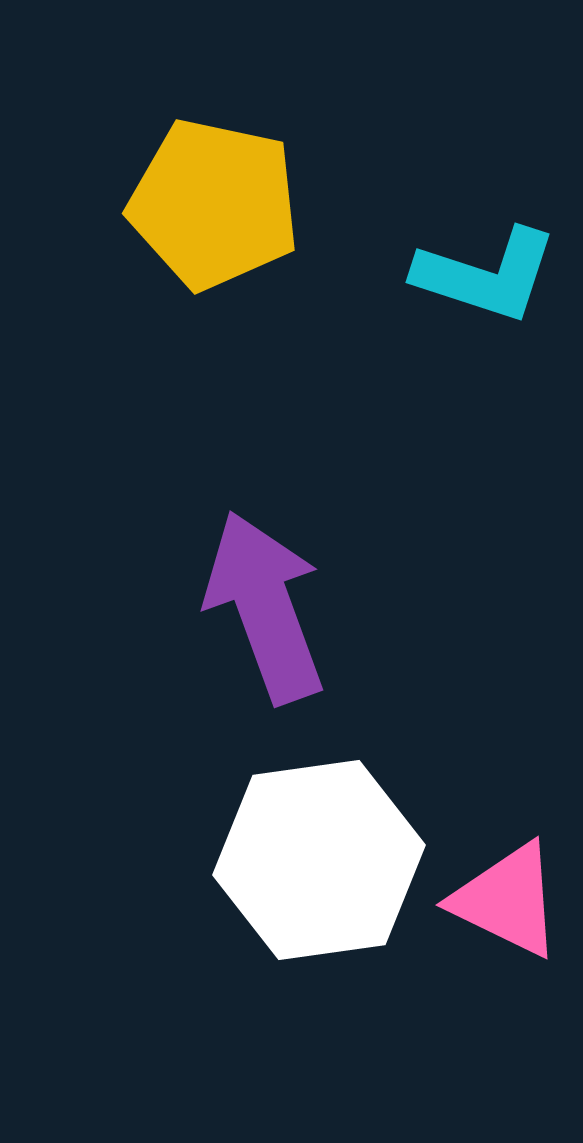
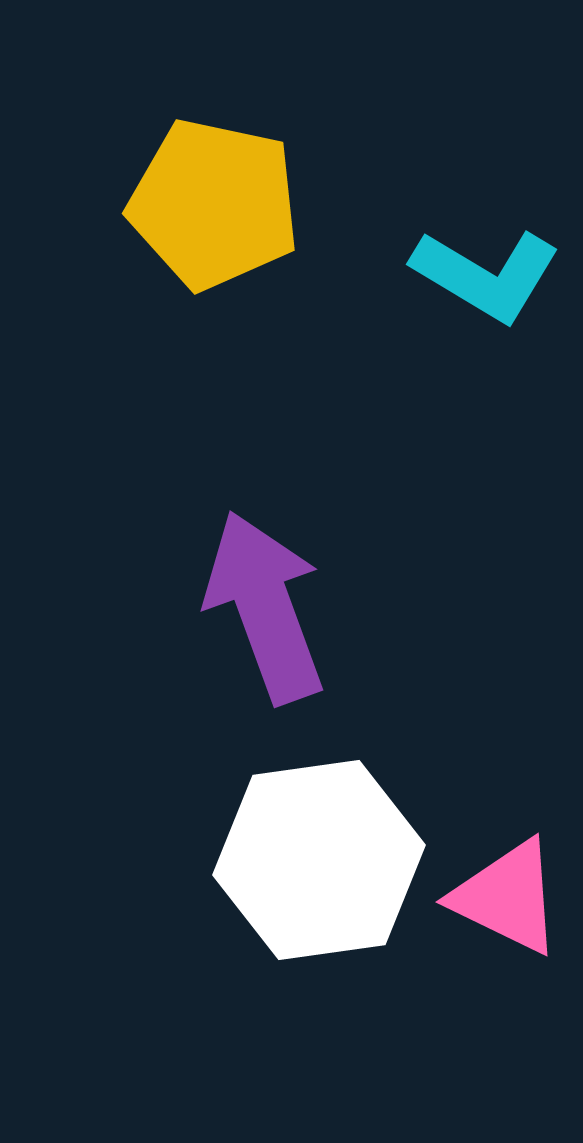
cyan L-shape: rotated 13 degrees clockwise
pink triangle: moved 3 px up
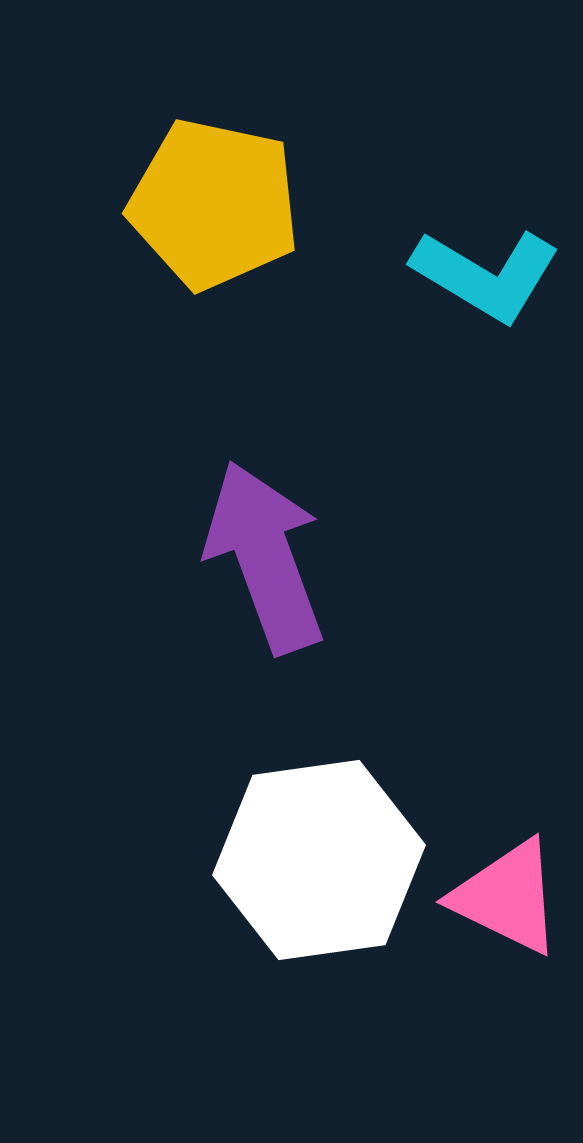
purple arrow: moved 50 px up
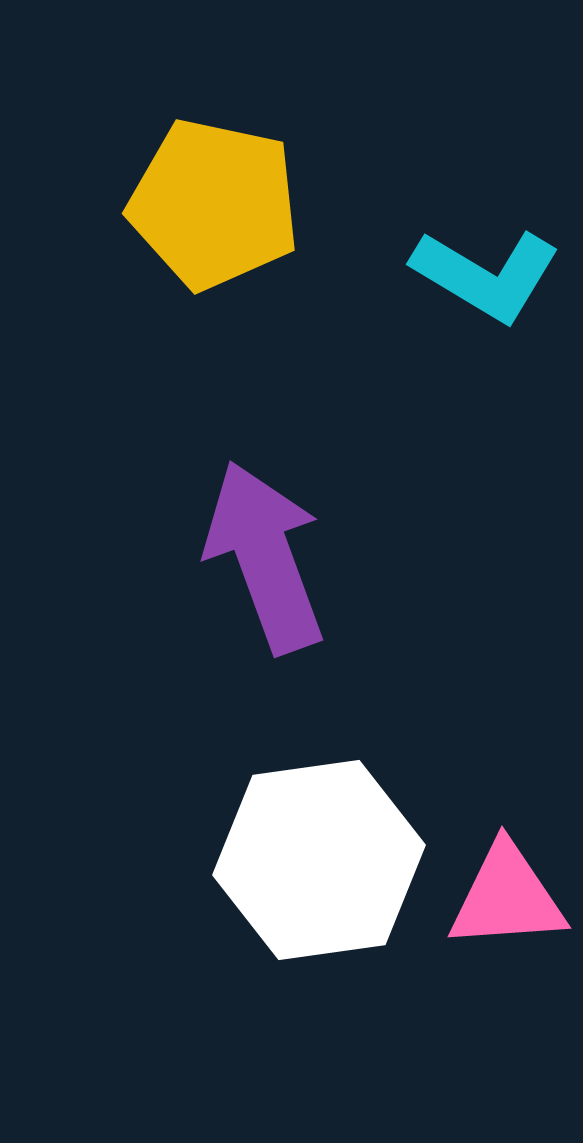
pink triangle: rotated 30 degrees counterclockwise
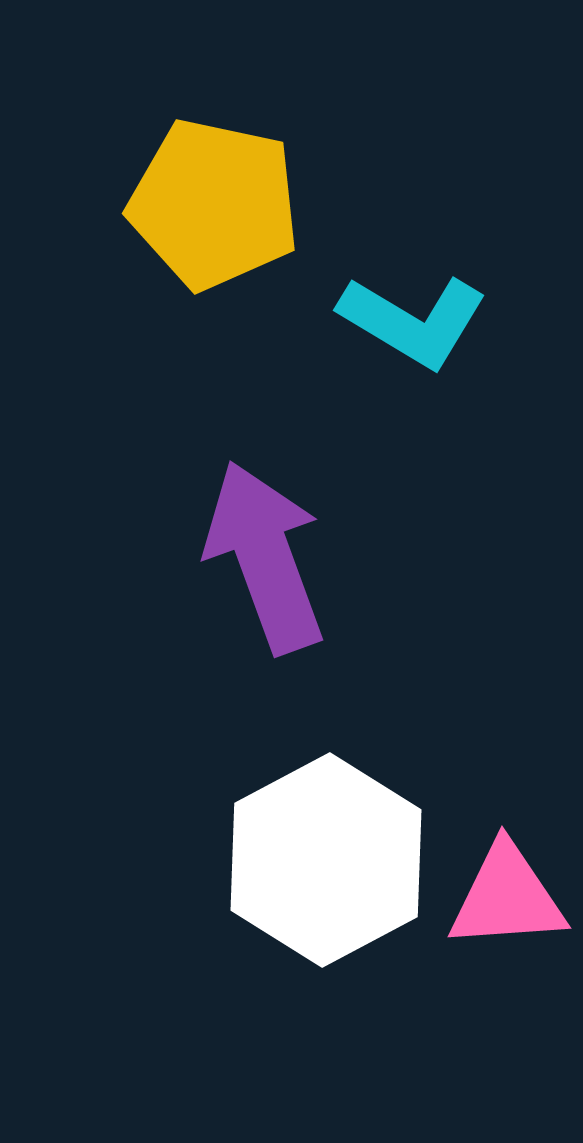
cyan L-shape: moved 73 px left, 46 px down
white hexagon: moved 7 px right; rotated 20 degrees counterclockwise
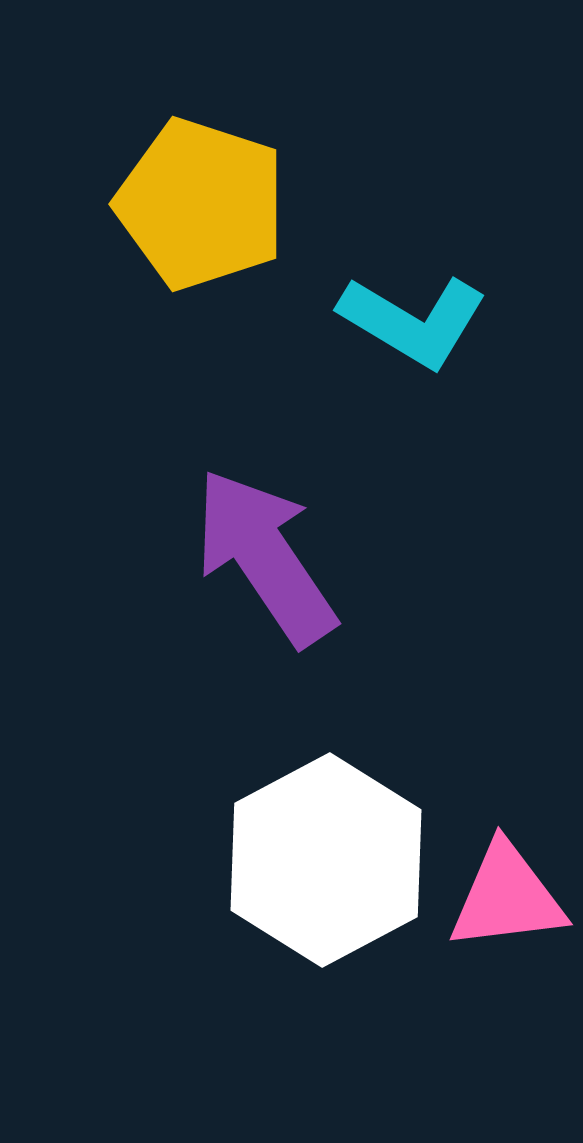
yellow pentagon: moved 13 px left; rotated 6 degrees clockwise
purple arrow: rotated 14 degrees counterclockwise
pink triangle: rotated 3 degrees counterclockwise
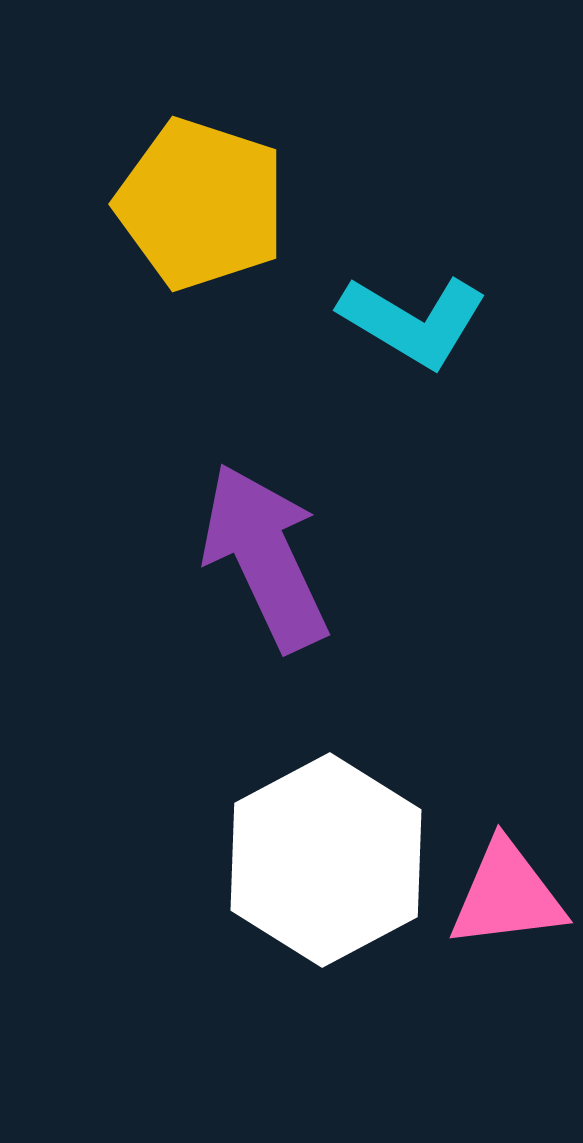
purple arrow: rotated 9 degrees clockwise
pink triangle: moved 2 px up
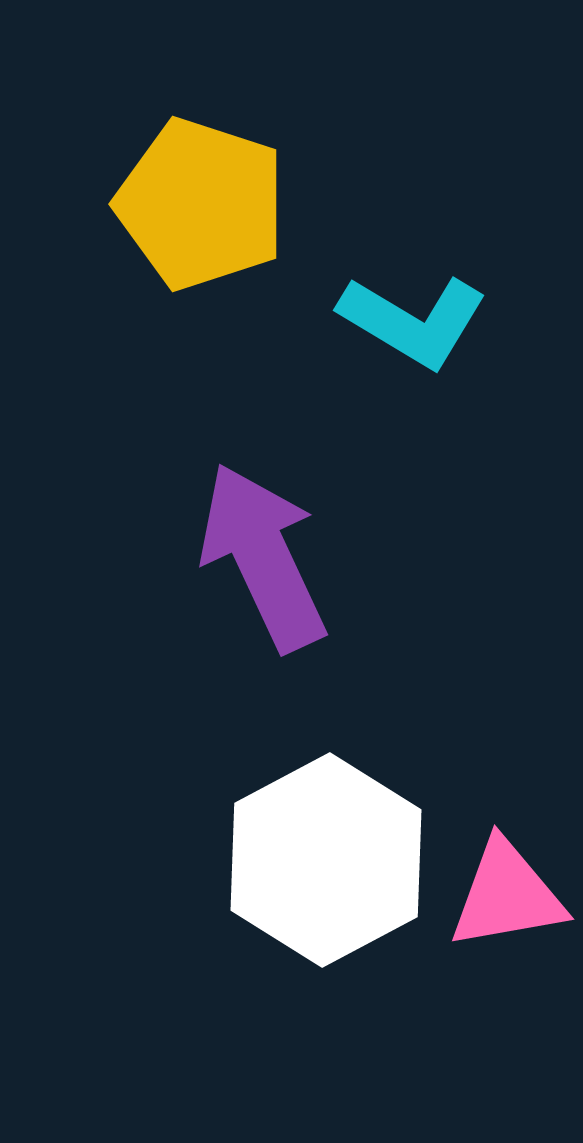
purple arrow: moved 2 px left
pink triangle: rotated 3 degrees counterclockwise
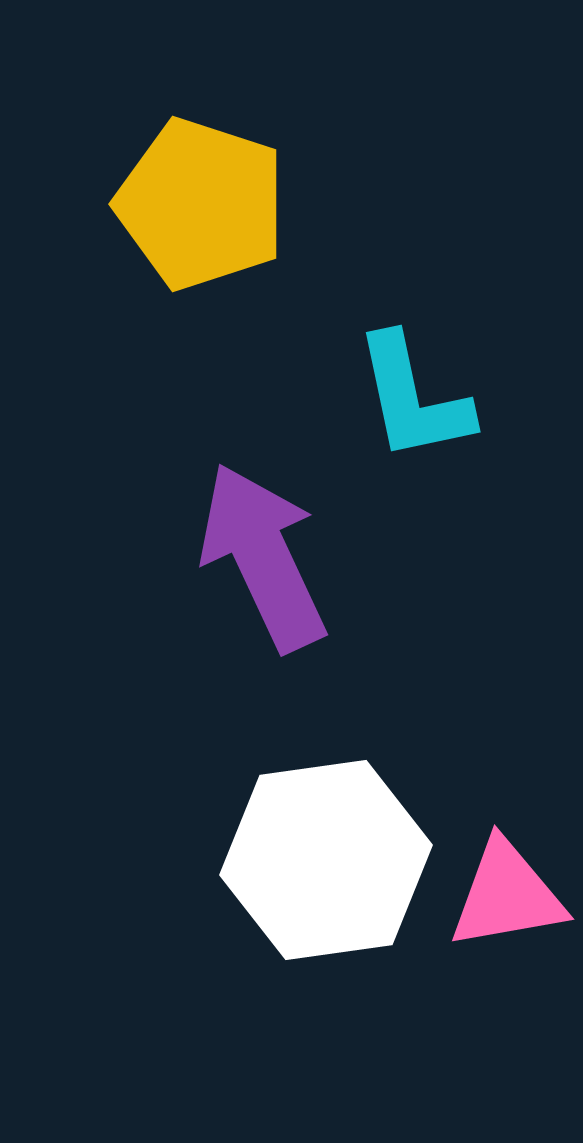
cyan L-shape: moved 77 px down; rotated 47 degrees clockwise
white hexagon: rotated 20 degrees clockwise
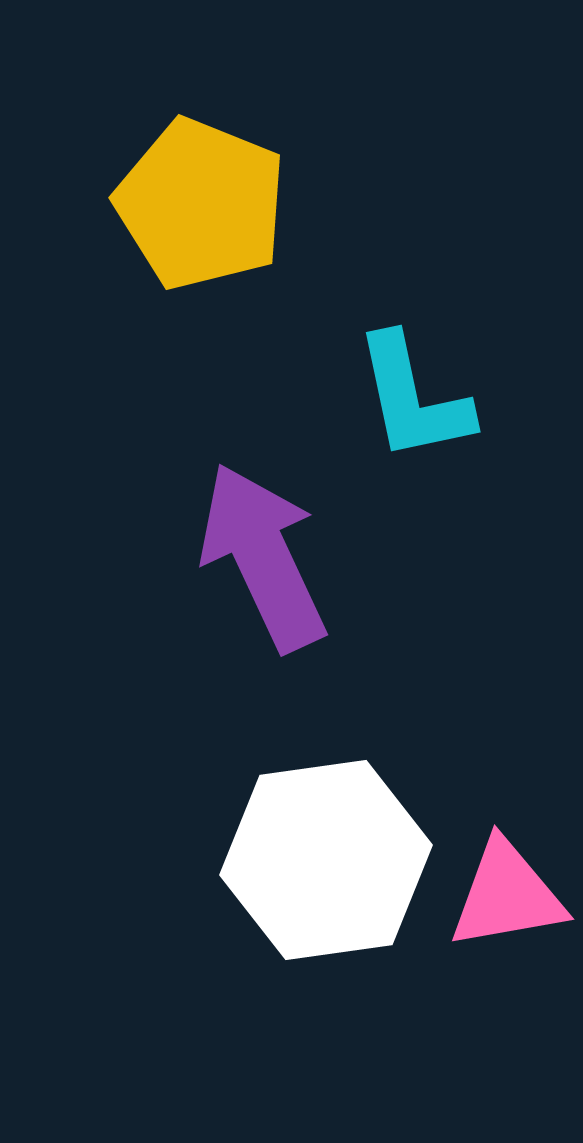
yellow pentagon: rotated 4 degrees clockwise
